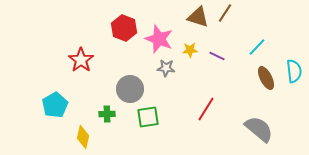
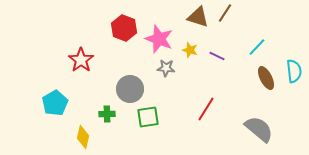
yellow star: rotated 21 degrees clockwise
cyan pentagon: moved 2 px up
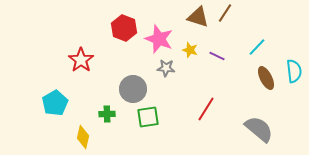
gray circle: moved 3 px right
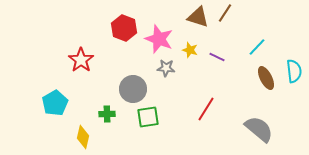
purple line: moved 1 px down
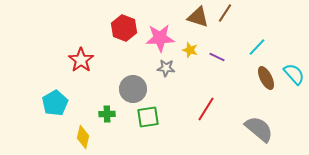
pink star: moved 1 px right, 1 px up; rotated 24 degrees counterclockwise
cyan semicircle: moved 3 px down; rotated 35 degrees counterclockwise
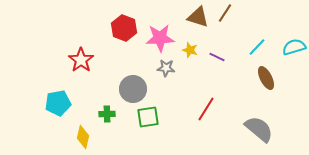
cyan semicircle: moved 27 px up; rotated 65 degrees counterclockwise
cyan pentagon: moved 3 px right; rotated 20 degrees clockwise
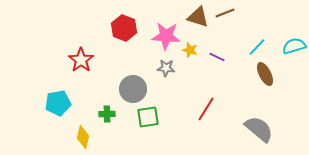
brown line: rotated 36 degrees clockwise
pink star: moved 6 px right, 2 px up; rotated 8 degrees clockwise
cyan semicircle: moved 1 px up
brown ellipse: moved 1 px left, 4 px up
